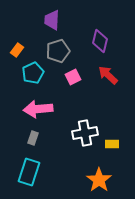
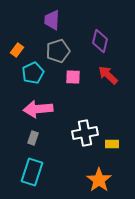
pink square: rotated 28 degrees clockwise
cyan rectangle: moved 3 px right
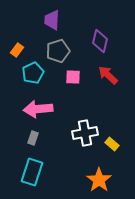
yellow rectangle: rotated 40 degrees clockwise
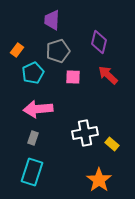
purple diamond: moved 1 px left, 1 px down
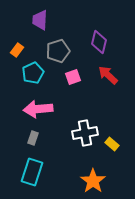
purple trapezoid: moved 12 px left
pink square: rotated 21 degrees counterclockwise
orange star: moved 6 px left, 1 px down
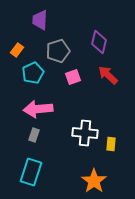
white cross: rotated 15 degrees clockwise
gray rectangle: moved 1 px right, 3 px up
yellow rectangle: moved 1 px left; rotated 56 degrees clockwise
cyan rectangle: moved 1 px left
orange star: moved 1 px right
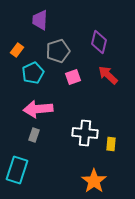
cyan rectangle: moved 14 px left, 2 px up
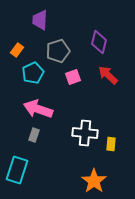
pink arrow: rotated 24 degrees clockwise
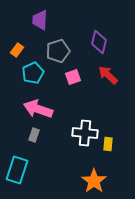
yellow rectangle: moved 3 px left
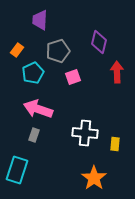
red arrow: moved 9 px right, 3 px up; rotated 45 degrees clockwise
yellow rectangle: moved 7 px right
orange star: moved 3 px up
